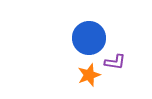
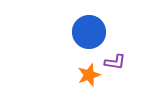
blue circle: moved 6 px up
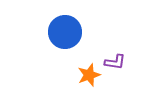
blue circle: moved 24 px left
